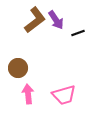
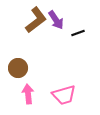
brown L-shape: moved 1 px right
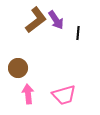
black line: rotated 64 degrees counterclockwise
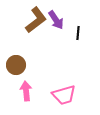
brown circle: moved 2 px left, 3 px up
pink arrow: moved 2 px left, 3 px up
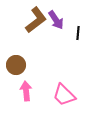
pink trapezoid: rotated 60 degrees clockwise
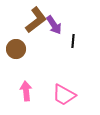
purple arrow: moved 2 px left, 5 px down
black line: moved 5 px left, 8 px down
brown circle: moved 16 px up
pink trapezoid: rotated 15 degrees counterclockwise
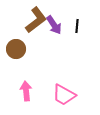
black line: moved 4 px right, 15 px up
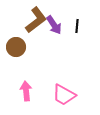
brown circle: moved 2 px up
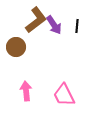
pink trapezoid: rotated 35 degrees clockwise
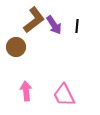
brown L-shape: moved 2 px left
